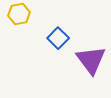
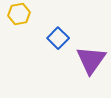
purple triangle: rotated 12 degrees clockwise
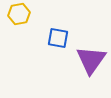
blue square: rotated 35 degrees counterclockwise
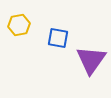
yellow hexagon: moved 11 px down
